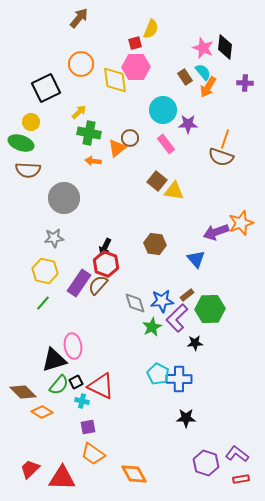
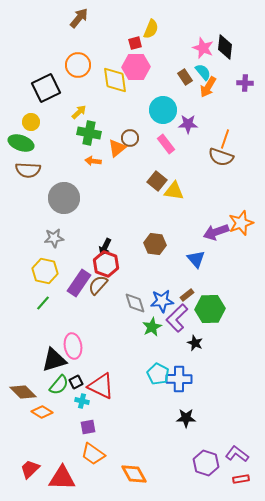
orange circle at (81, 64): moved 3 px left, 1 px down
black star at (195, 343): rotated 28 degrees clockwise
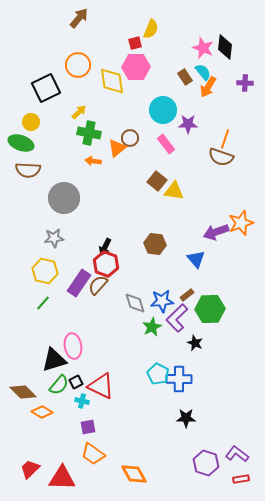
yellow diamond at (115, 80): moved 3 px left, 1 px down
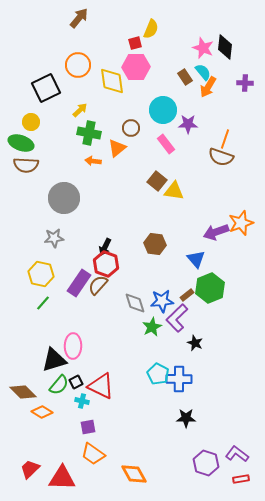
yellow arrow at (79, 112): moved 1 px right, 2 px up
brown circle at (130, 138): moved 1 px right, 10 px up
brown semicircle at (28, 170): moved 2 px left, 5 px up
yellow hexagon at (45, 271): moved 4 px left, 3 px down
green hexagon at (210, 309): moved 21 px up; rotated 20 degrees counterclockwise
pink ellipse at (73, 346): rotated 10 degrees clockwise
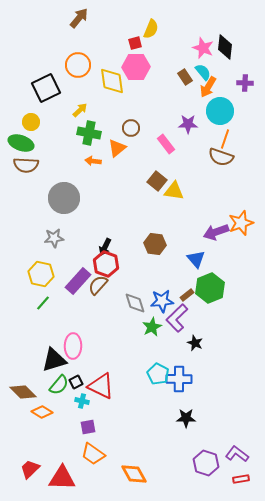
cyan circle at (163, 110): moved 57 px right, 1 px down
purple rectangle at (79, 283): moved 1 px left, 2 px up; rotated 8 degrees clockwise
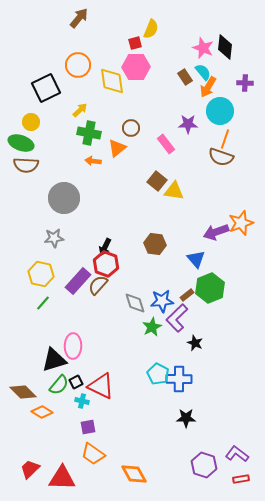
purple hexagon at (206, 463): moved 2 px left, 2 px down
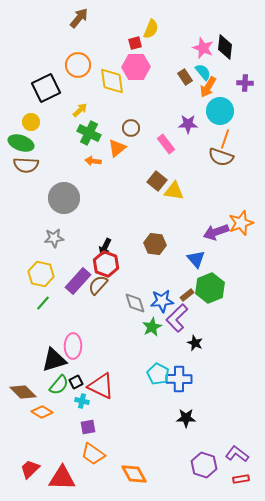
green cross at (89, 133): rotated 15 degrees clockwise
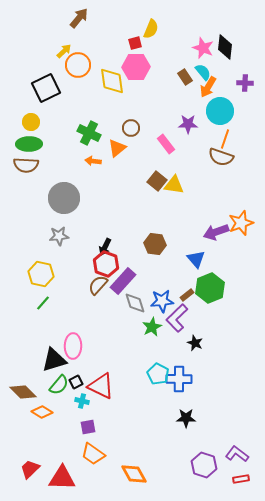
yellow arrow at (80, 110): moved 16 px left, 59 px up
green ellipse at (21, 143): moved 8 px right, 1 px down; rotated 20 degrees counterclockwise
yellow triangle at (174, 191): moved 6 px up
gray star at (54, 238): moved 5 px right, 2 px up
purple rectangle at (78, 281): moved 45 px right
